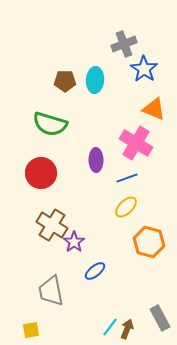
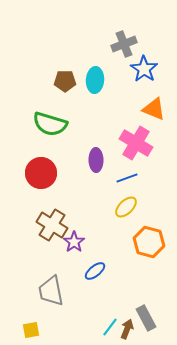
gray rectangle: moved 14 px left
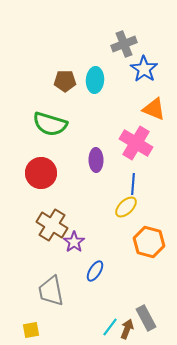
blue line: moved 6 px right, 6 px down; rotated 65 degrees counterclockwise
blue ellipse: rotated 20 degrees counterclockwise
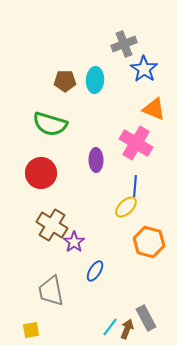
blue line: moved 2 px right, 2 px down
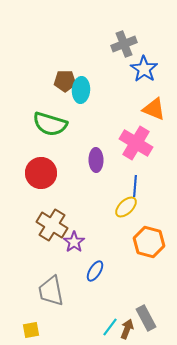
cyan ellipse: moved 14 px left, 10 px down
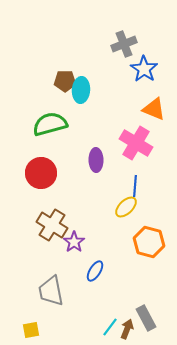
green semicircle: rotated 148 degrees clockwise
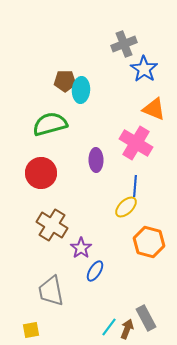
purple star: moved 7 px right, 6 px down
cyan line: moved 1 px left
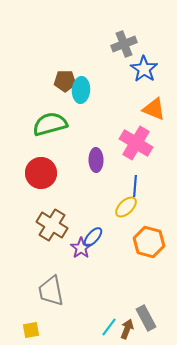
blue ellipse: moved 2 px left, 34 px up; rotated 10 degrees clockwise
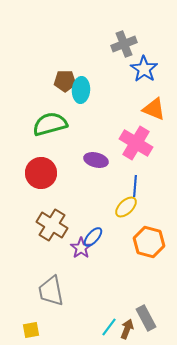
purple ellipse: rotated 75 degrees counterclockwise
